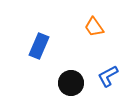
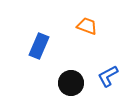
orange trapezoid: moved 7 px left, 1 px up; rotated 145 degrees clockwise
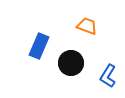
blue L-shape: rotated 30 degrees counterclockwise
black circle: moved 20 px up
